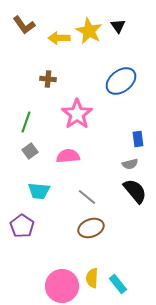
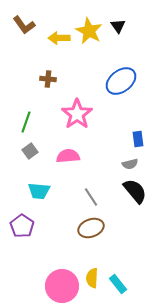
gray line: moved 4 px right; rotated 18 degrees clockwise
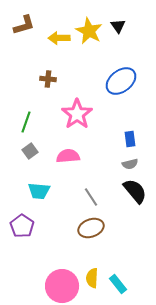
brown L-shape: rotated 70 degrees counterclockwise
blue rectangle: moved 8 px left
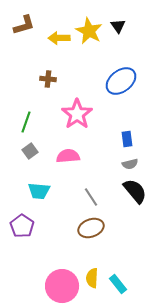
blue rectangle: moved 3 px left
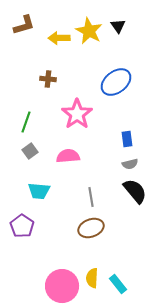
blue ellipse: moved 5 px left, 1 px down
gray line: rotated 24 degrees clockwise
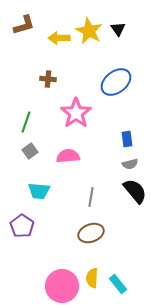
black triangle: moved 3 px down
pink star: moved 1 px left, 1 px up
gray line: rotated 18 degrees clockwise
brown ellipse: moved 5 px down
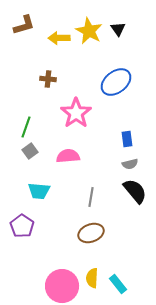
green line: moved 5 px down
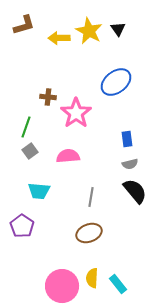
brown cross: moved 18 px down
brown ellipse: moved 2 px left
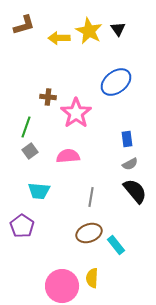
gray semicircle: rotated 14 degrees counterclockwise
cyan rectangle: moved 2 px left, 39 px up
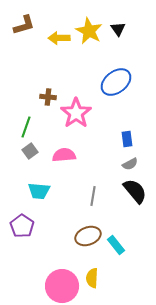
pink semicircle: moved 4 px left, 1 px up
gray line: moved 2 px right, 1 px up
brown ellipse: moved 1 px left, 3 px down
